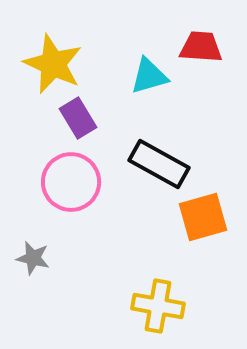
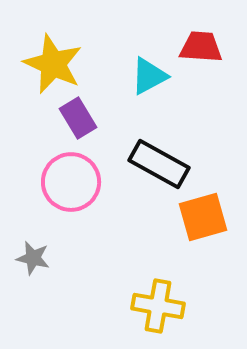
cyan triangle: rotated 12 degrees counterclockwise
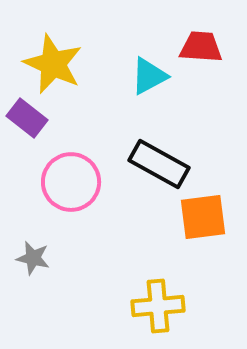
purple rectangle: moved 51 px left; rotated 21 degrees counterclockwise
orange square: rotated 9 degrees clockwise
yellow cross: rotated 15 degrees counterclockwise
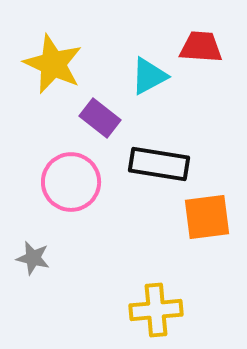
purple rectangle: moved 73 px right
black rectangle: rotated 20 degrees counterclockwise
orange square: moved 4 px right
yellow cross: moved 2 px left, 4 px down
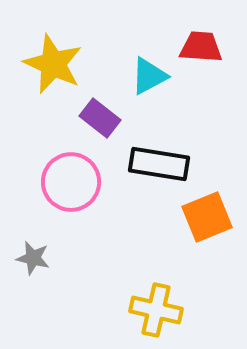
orange square: rotated 15 degrees counterclockwise
yellow cross: rotated 18 degrees clockwise
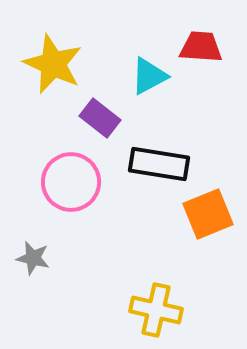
orange square: moved 1 px right, 3 px up
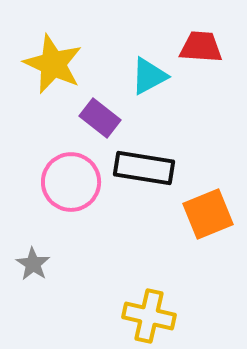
black rectangle: moved 15 px left, 4 px down
gray star: moved 6 px down; rotated 20 degrees clockwise
yellow cross: moved 7 px left, 6 px down
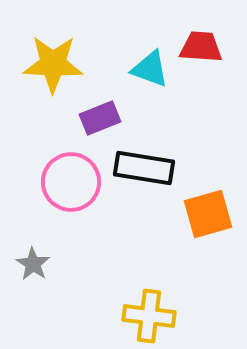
yellow star: rotated 22 degrees counterclockwise
cyan triangle: moved 1 px right, 7 px up; rotated 48 degrees clockwise
purple rectangle: rotated 60 degrees counterclockwise
orange square: rotated 6 degrees clockwise
yellow cross: rotated 6 degrees counterclockwise
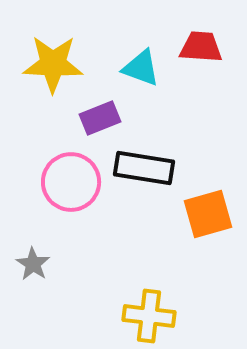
cyan triangle: moved 9 px left, 1 px up
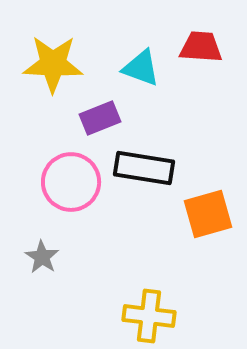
gray star: moved 9 px right, 7 px up
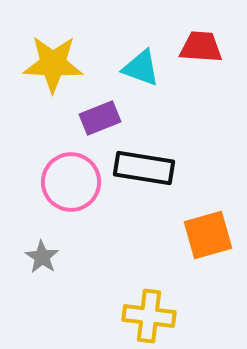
orange square: moved 21 px down
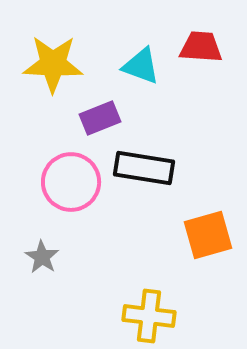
cyan triangle: moved 2 px up
